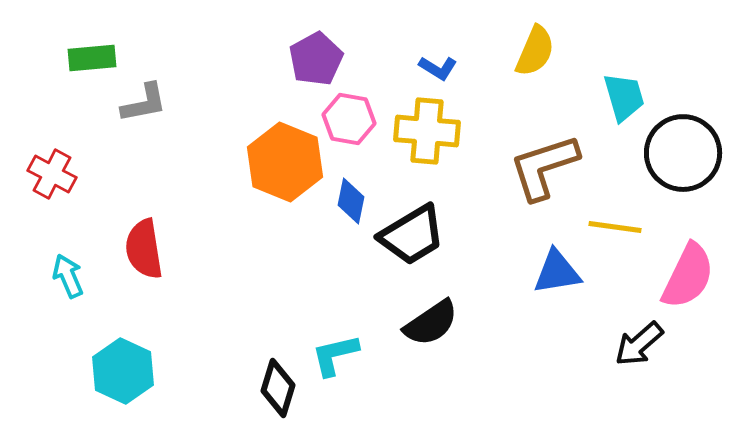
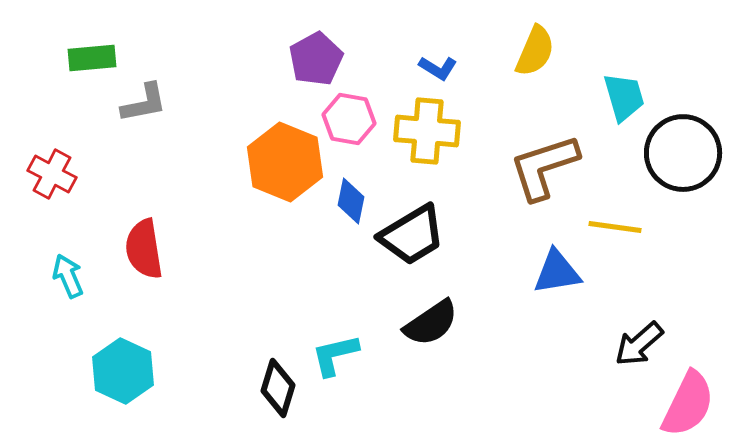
pink semicircle: moved 128 px down
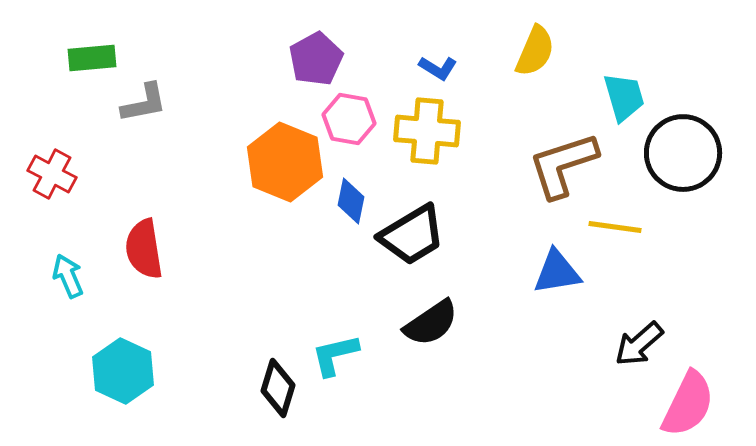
brown L-shape: moved 19 px right, 2 px up
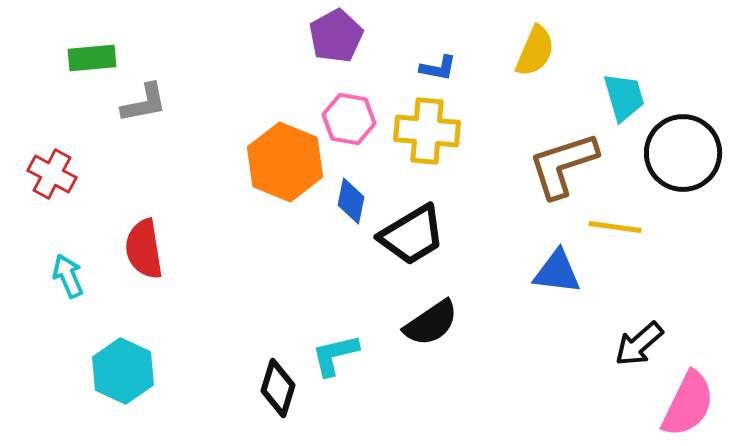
purple pentagon: moved 20 px right, 23 px up
blue L-shape: rotated 21 degrees counterclockwise
blue triangle: rotated 16 degrees clockwise
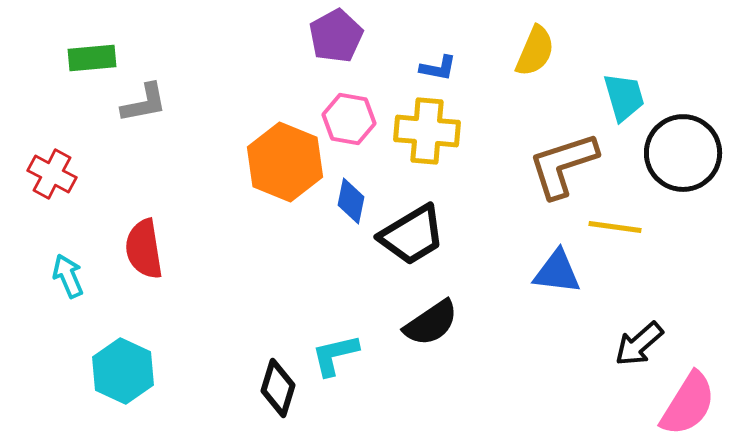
pink semicircle: rotated 6 degrees clockwise
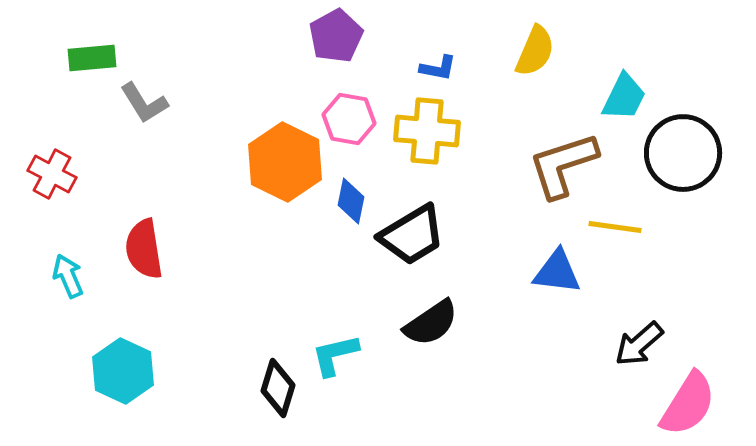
cyan trapezoid: rotated 42 degrees clockwise
gray L-shape: rotated 69 degrees clockwise
orange hexagon: rotated 4 degrees clockwise
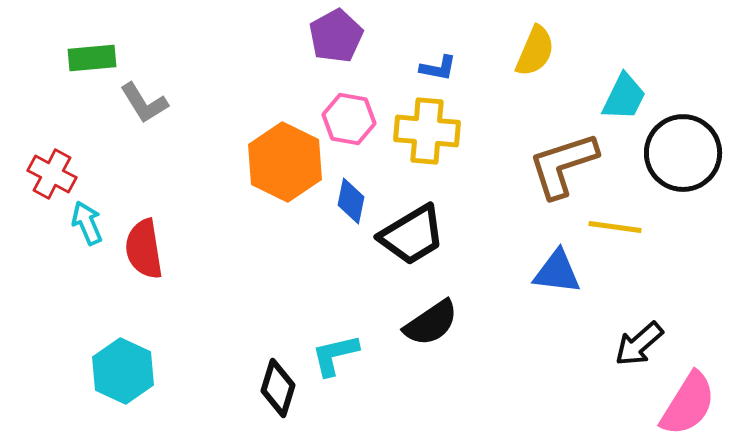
cyan arrow: moved 19 px right, 53 px up
